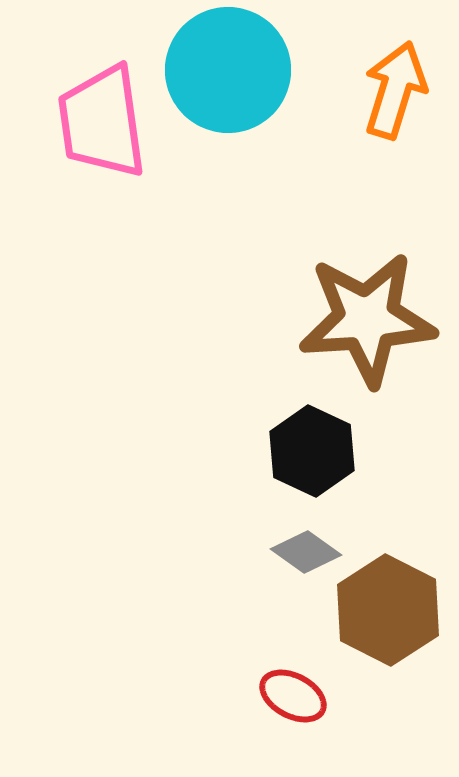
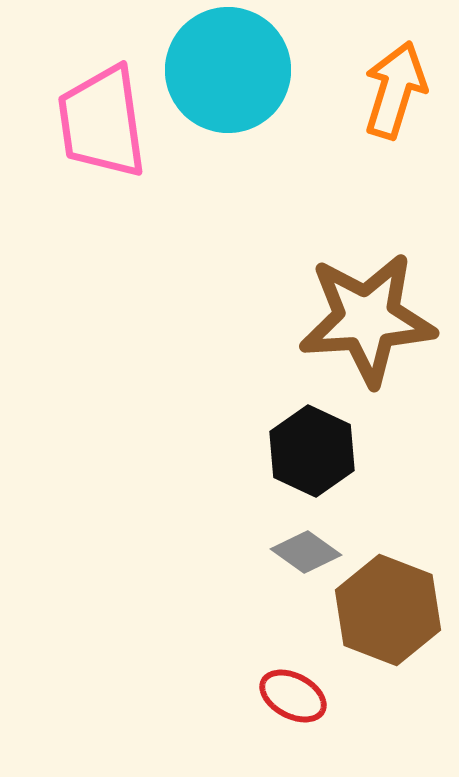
brown hexagon: rotated 6 degrees counterclockwise
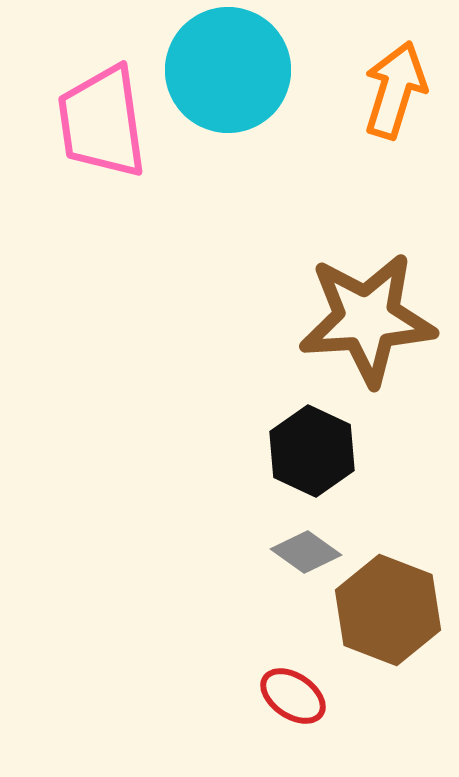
red ellipse: rotated 6 degrees clockwise
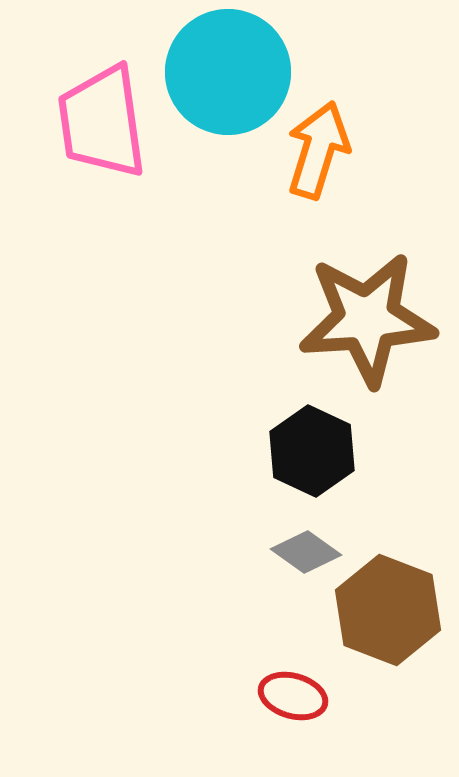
cyan circle: moved 2 px down
orange arrow: moved 77 px left, 60 px down
red ellipse: rotated 18 degrees counterclockwise
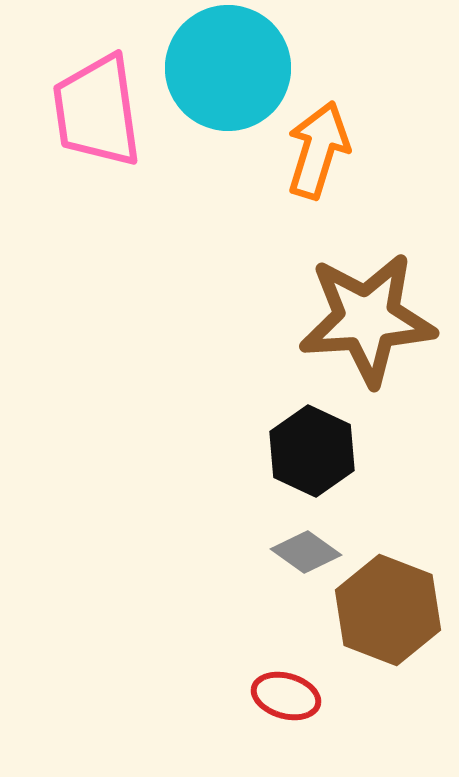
cyan circle: moved 4 px up
pink trapezoid: moved 5 px left, 11 px up
red ellipse: moved 7 px left
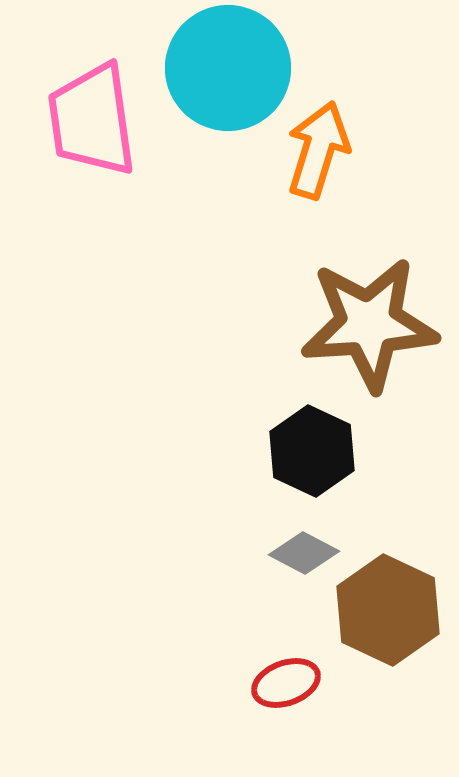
pink trapezoid: moved 5 px left, 9 px down
brown star: moved 2 px right, 5 px down
gray diamond: moved 2 px left, 1 px down; rotated 8 degrees counterclockwise
brown hexagon: rotated 4 degrees clockwise
red ellipse: moved 13 px up; rotated 36 degrees counterclockwise
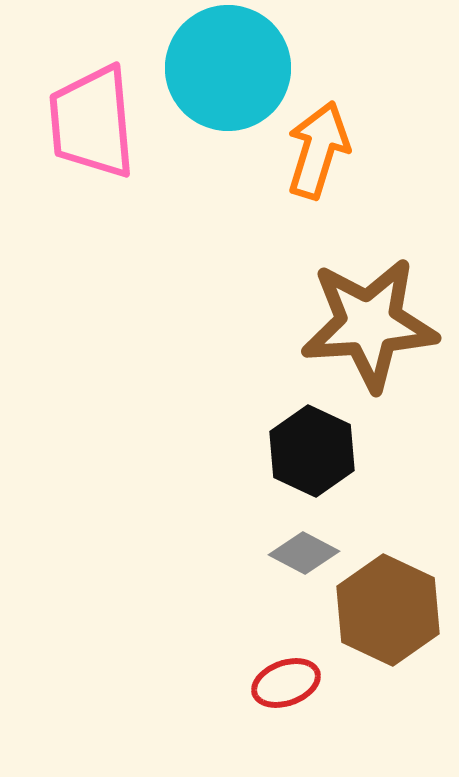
pink trapezoid: moved 2 px down; rotated 3 degrees clockwise
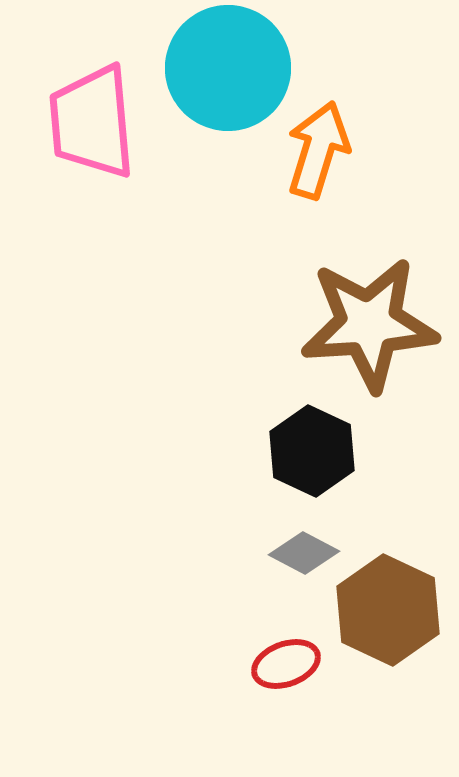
red ellipse: moved 19 px up
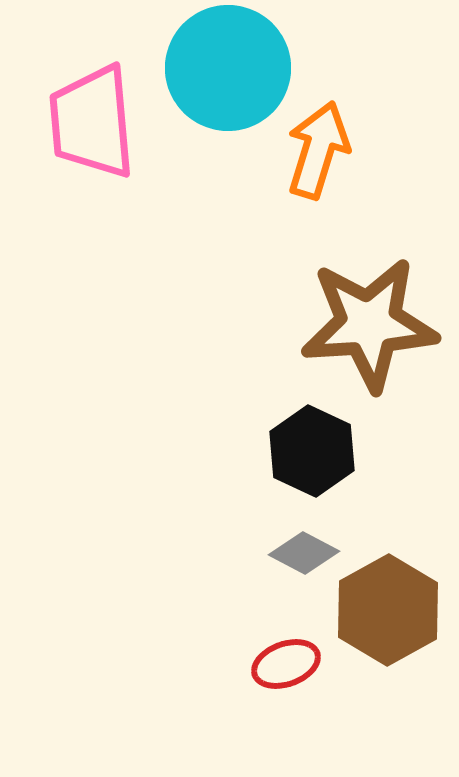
brown hexagon: rotated 6 degrees clockwise
